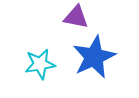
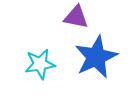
blue star: moved 2 px right
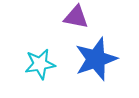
blue star: moved 2 px down; rotated 6 degrees clockwise
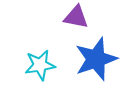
cyan star: moved 1 px down
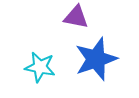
cyan star: moved 2 px down; rotated 20 degrees clockwise
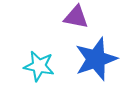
cyan star: moved 1 px left, 1 px up
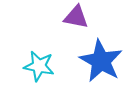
blue star: moved 5 px right, 2 px down; rotated 24 degrees counterclockwise
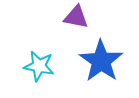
blue star: rotated 6 degrees clockwise
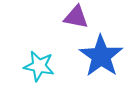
blue star: moved 5 px up
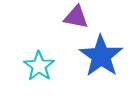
cyan star: rotated 24 degrees clockwise
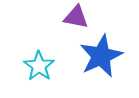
blue star: rotated 12 degrees clockwise
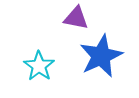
purple triangle: moved 1 px down
